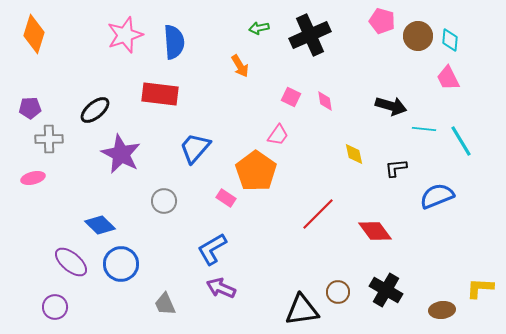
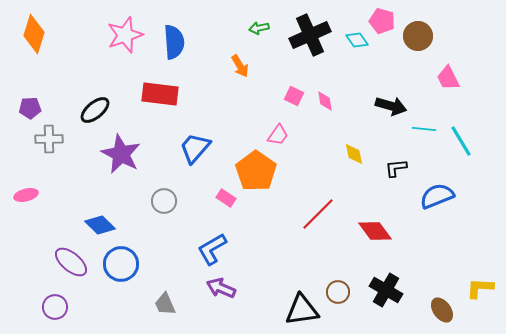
cyan diamond at (450, 40): moved 93 px left; rotated 40 degrees counterclockwise
pink square at (291, 97): moved 3 px right, 1 px up
pink ellipse at (33, 178): moved 7 px left, 17 px down
brown ellipse at (442, 310): rotated 60 degrees clockwise
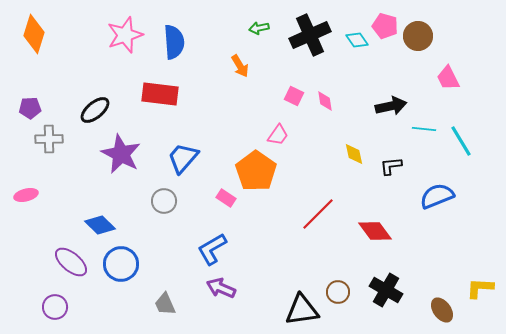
pink pentagon at (382, 21): moved 3 px right, 5 px down
black arrow at (391, 106): rotated 28 degrees counterclockwise
blue trapezoid at (195, 148): moved 12 px left, 10 px down
black L-shape at (396, 168): moved 5 px left, 2 px up
